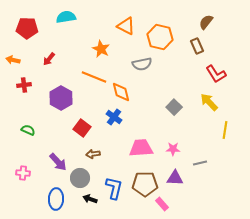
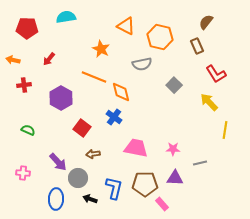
gray square: moved 22 px up
pink trapezoid: moved 5 px left; rotated 15 degrees clockwise
gray circle: moved 2 px left
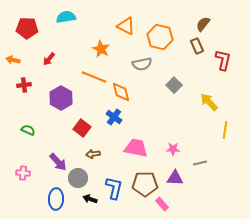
brown semicircle: moved 3 px left, 2 px down
red L-shape: moved 7 px right, 14 px up; rotated 135 degrees counterclockwise
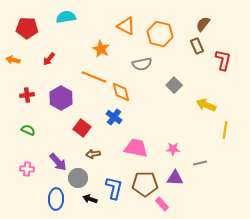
orange hexagon: moved 3 px up
red cross: moved 3 px right, 10 px down
yellow arrow: moved 3 px left, 3 px down; rotated 24 degrees counterclockwise
pink cross: moved 4 px right, 4 px up
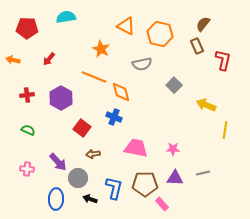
blue cross: rotated 14 degrees counterclockwise
gray line: moved 3 px right, 10 px down
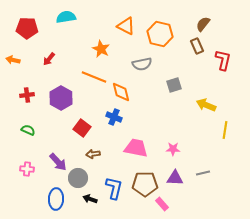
gray square: rotated 28 degrees clockwise
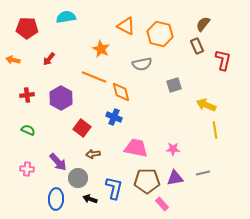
yellow line: moved 10 px left; rotated 18 degrees counterclockwise
purple triangle: rotated 12 degrees counterclockwise
brown pentagon: moved 2 px right, 3 px up
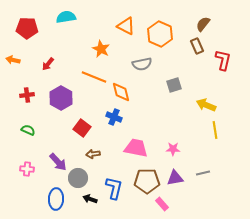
orange hexagon: rotated 10 degrees clockwise
red arrow: moved 1 px left, 5 px down
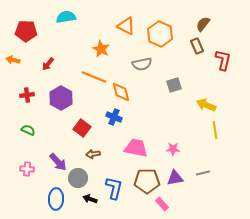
red pentagon: moved 1 px left, 3 px down
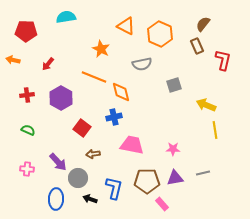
blue cross: rotated 35 degrees counterclockwise
pink trapezoid: moved 4 px left, 3 px up
